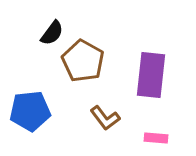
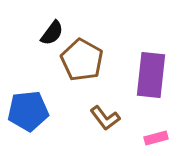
brown pentagon: moved 1 px left, 1 px up
blue pentagon: moved 2 px left
pink rectangle: rotated 20 degrees counterclockwise
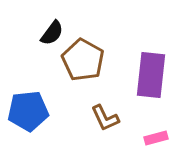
brown pentagon: moved 1 px right
brown L-shape: rotated 12 degrees clockwise
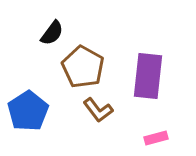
brown pentagon: moved 7 px down
purple rectangle: moved 3 px left, 1 px down
blue pentagon: rotated 27 degrees counterclockwise
brown L-shape: moved 7 px left, 8 px up; rotated 12 degrees counterclockwise
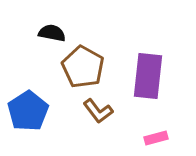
black semicircle: rotated 116 degrees counterclockwise
brown L-shape: moved 1 px down
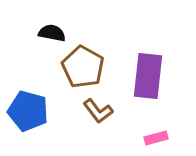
blue pentagon: rotated 24 degrees counterclockwise
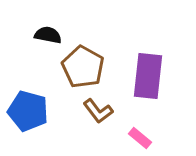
black semicircle: moved 4 px left, 2 px down
pink rectangle: moved 16 px left; rotated 55 degrees clockwise
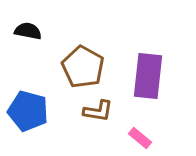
black semicircle: moved 20 px left, 4 px up
brown L-shape: rotated 44 degrees counterclockwise
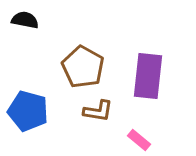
black semicircle: moved 3 px left, 11 px up
pink rectangle: moved 1 px left, 2 px down
